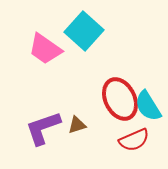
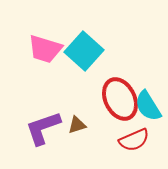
cyan square: moved 20 px down
pink trapezoid: rotated 18 degrees counterclockwise
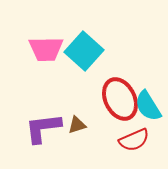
pink trapezoid: moved 1 px right; rotated 18 degrees counterclockwise
purple L-shape: rotated 12 degrees clockwise
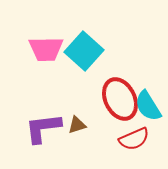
red semicircle: moved 1 px up
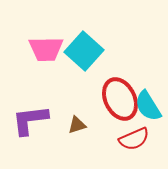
purple L-shape: moved 13 px left, 8 px up
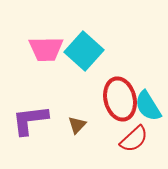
red ellipse: rotated 12 degrees clockwise
brown triangle: rotated 30 degrees counterclockwise
red semicircle: rotated 20 degrees counterclockwise
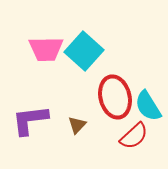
red ellipse: moved 5 px left, 2 px up
red semicircle: moved 3 px up
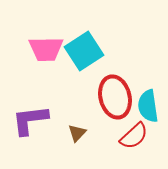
cyan square: rotated 15 degrees clockwise
cyan semicircle: rotated 24 degrees clockwise
brown triangle: moved 8 px down
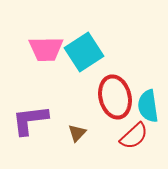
cyan square: moved 1 px down
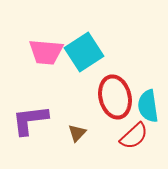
pink trapezoid: moved 3 px down; rotated 6 degrees clockwise
